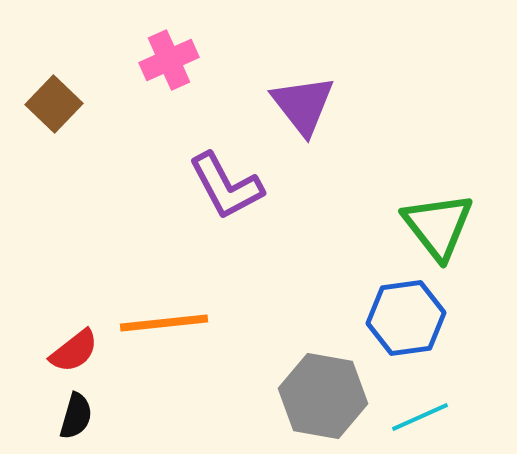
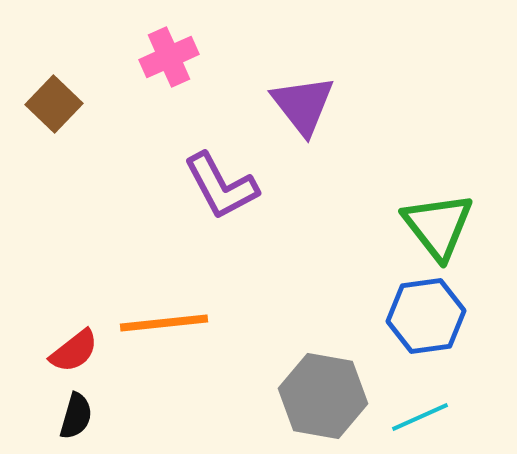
pink cross: moved 3 px up
purple L-shape: moved 5 px left
blue hexagon: moved 20 px right, 2 px up
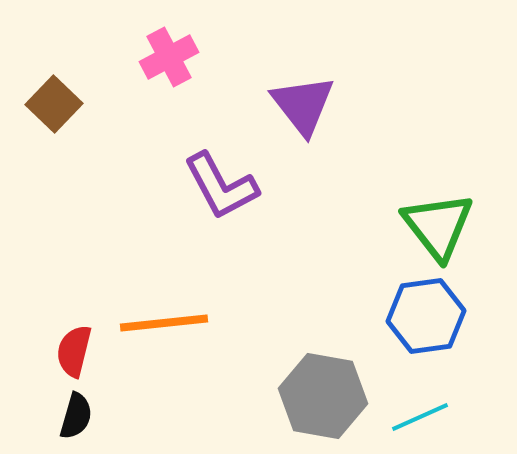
pink cross: rotated 4 degrees counterclockwise
red semicircle: rotated 142 degrees clockwise
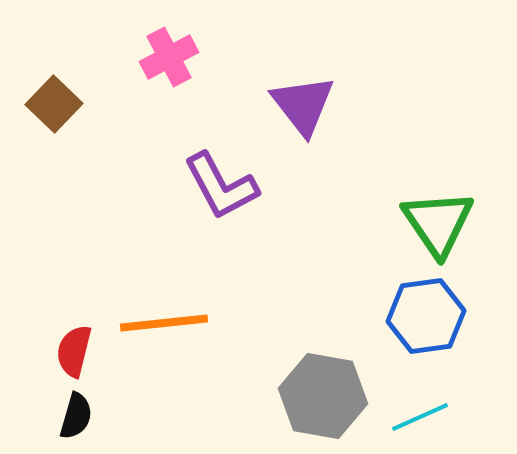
green triangle: moved 3 px up; rotated 4 degrees clockwise
